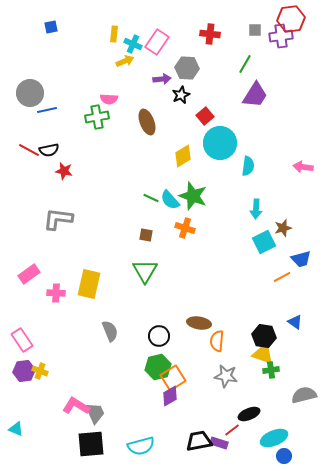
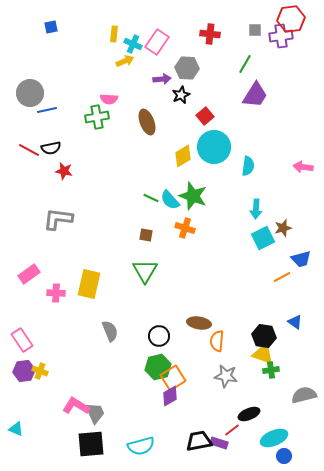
cyan circle at (220, 143): moved 6 px left, 4 px down
black semicircle at (49, 150): moved 2 px right, 2 px up
cyan square at (264, 242): moved 1 px left, 4 px up
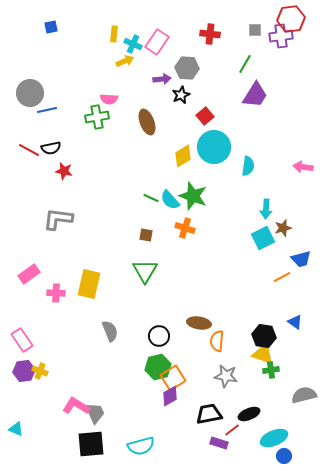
cyan arrow at (256, 209): moved 10 px right
black trapezoid at (199, 441): moved 10 px right, 27 px up
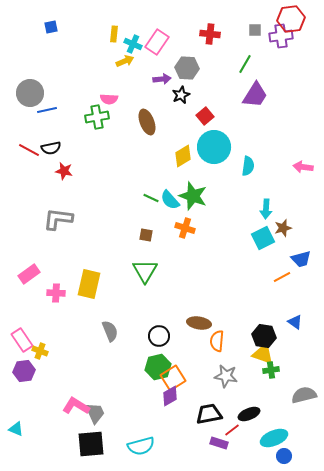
yellow cross at (40, 371): moved 20 px up
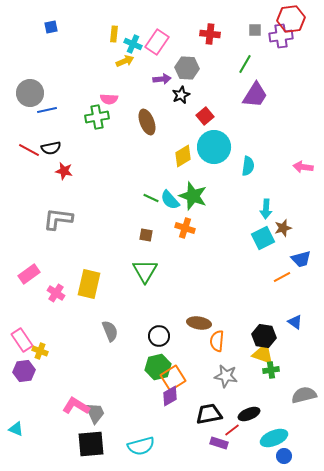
pink cross at (56, 293): rotated 30 degrees clockwise
